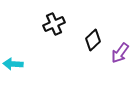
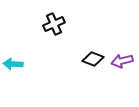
black diamond: moved 19 px down; rotated 65 degrees clockwise
purple arrow: moved 2 px right, 8 px down; rotated 40 degrees clockwise
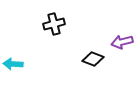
black cross: rotated 10 degrees clockwise
purple arrow: moved 19 px up
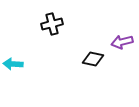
black cross: moved 2 px left
black diamond: rotated 10 degrees counterclockwise
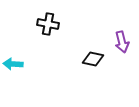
black cross: moved 4 px left; rotated 25 degrees clockwise
purple arrow: rotated 90 degrees counterclockwise
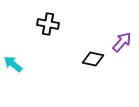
purple arrow: rotated 125 degrees counterclockwise
cyan arrow: rotated 36 degrees clockwise
